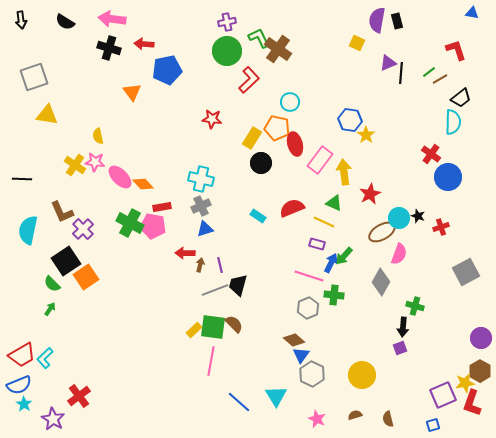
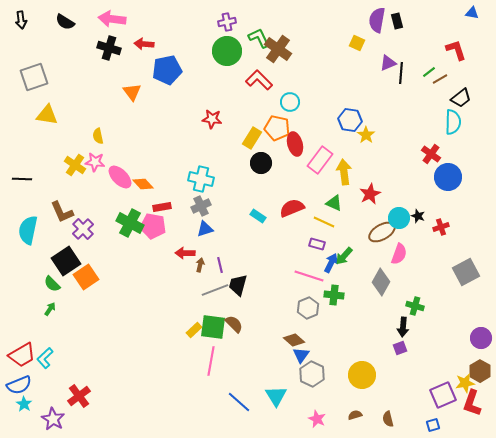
red L-shape at (249, 80): moved 10 px right; rotated 92 degrees counterclockwise
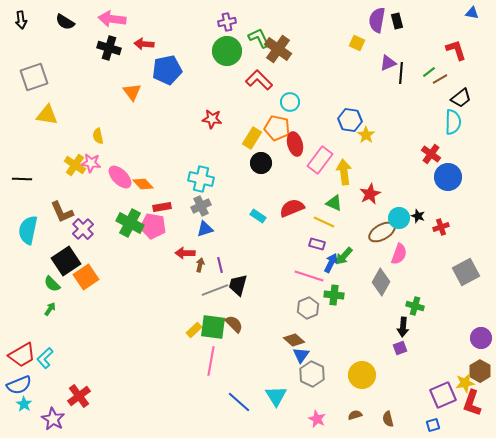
pink star at (95, 162): moved 4 px left, 1 px down
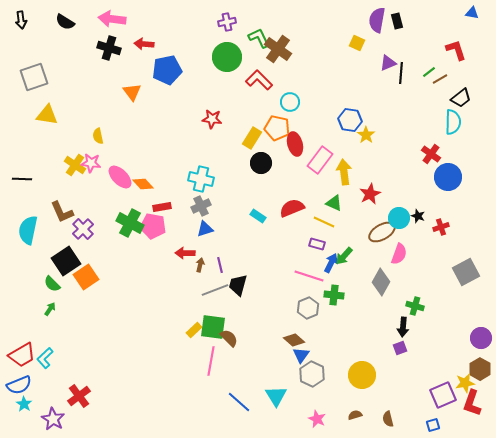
green circle at (227, 51): moved 6 px down
brown semicircle at (234, 324): moved 5 px left, 14 px down
brown hexagon at (480, 371): moved 2 px up
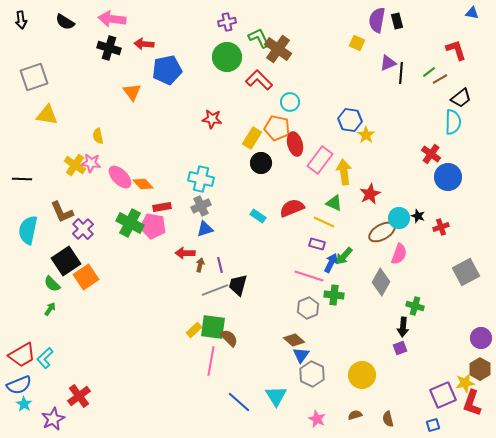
purple star at (53, 419): rotated 15 degrees clockwise
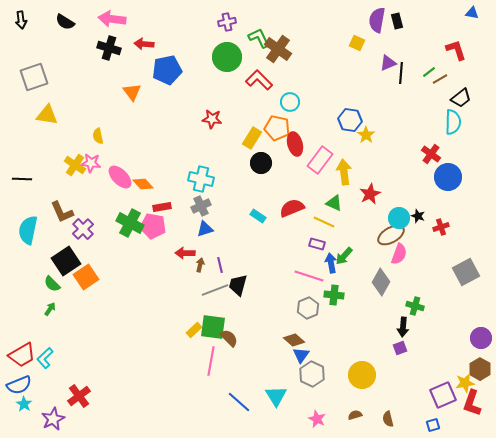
brown ellipse at (382, 232): moved 9 px right, 3 px down
blue arrow at (331, 263): rotated 36 degrees counterclockwise
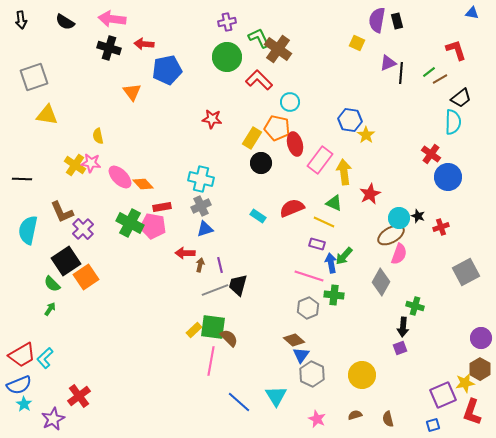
red L-shape at (472, 403): moved 9 px down
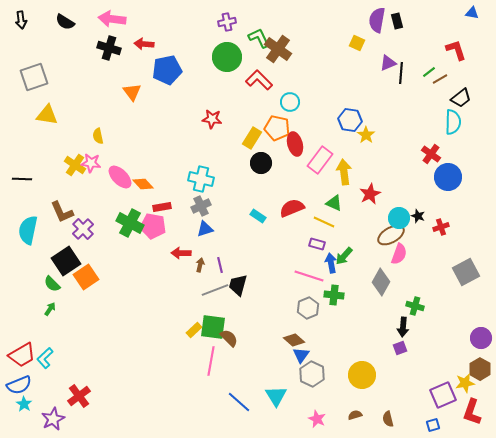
red arrow at (185, 253): moved 4 px left
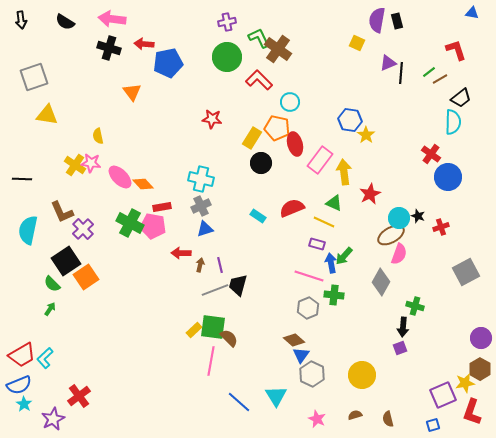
blue pentagon at (167, 70): moved 1 px right, 7 px up
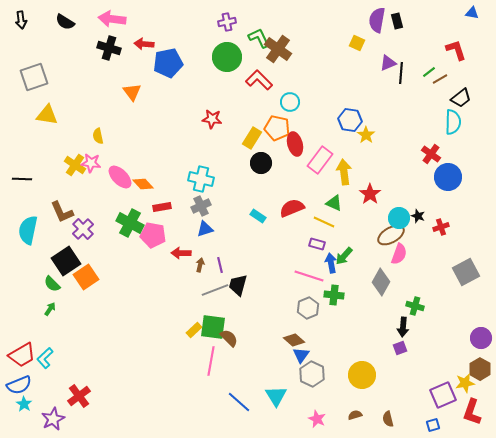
red star at (370, 194): rotated 10 degrees counterclockwise
pink pentagon at (153, 226): moved 9 px down
